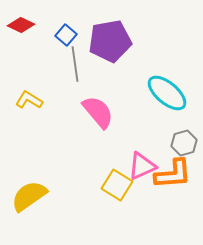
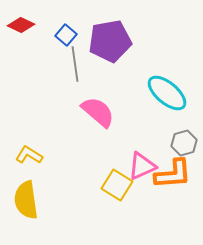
yellow L-shape: moved 55 px down
pink semicircle: rotated 9 degrees counterclockwise
yellow semicircle: moved 3 px left, 4 px down; rotated 63 degrees counterclockwise
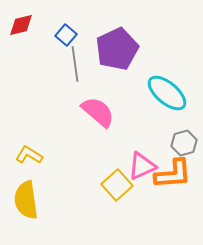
red diamond: rotated 40 degrees counterclockwise
purple pentagon: moved 7 px right, 8 px down; rotated 15 degrees counterclockwise
yellow square: rotated 16 degrees clockwise
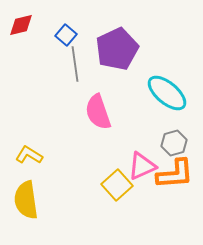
pink semicircle: rotated 150 degrees counterclockwise
gray hexagon: moved 10 px left
orange L-shape: moved 2 px right
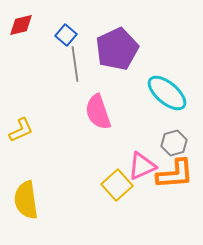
yellow L-shape: moved 8 px left, 25 px up; rotated 124 degrees clockwise
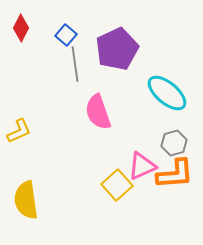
red diamond: moved 3 px down; rotated 48 degrees counterclockwise
yellow L-shape: moved 2 px left, 1 px down
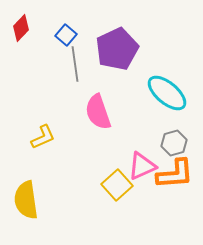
red diamond: rotated 16 degrees clockwise
yellow L-shape: moved 24 px right, 6 px down
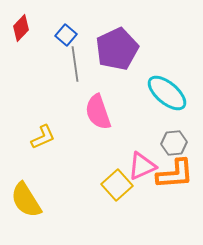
gray hexagon: rotated 10 degrees clockwise
yellow semicircle: rotated 24 degrees counterclockwise
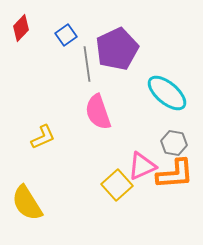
blue square: rotated 15 degrees clockwise
gray line: moved 12 px right
gray hexagon: rotated 15 degrees clockwise
yellow semicircle: moved 1 px right, 3 px down
